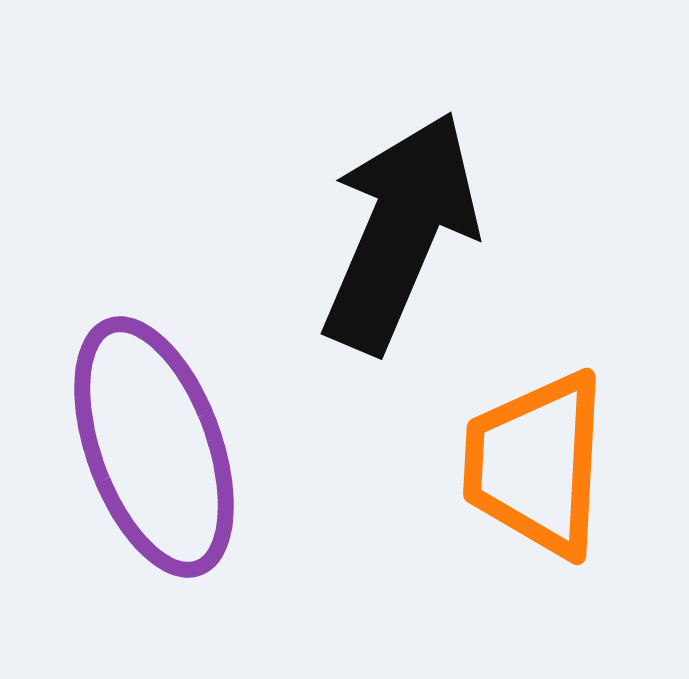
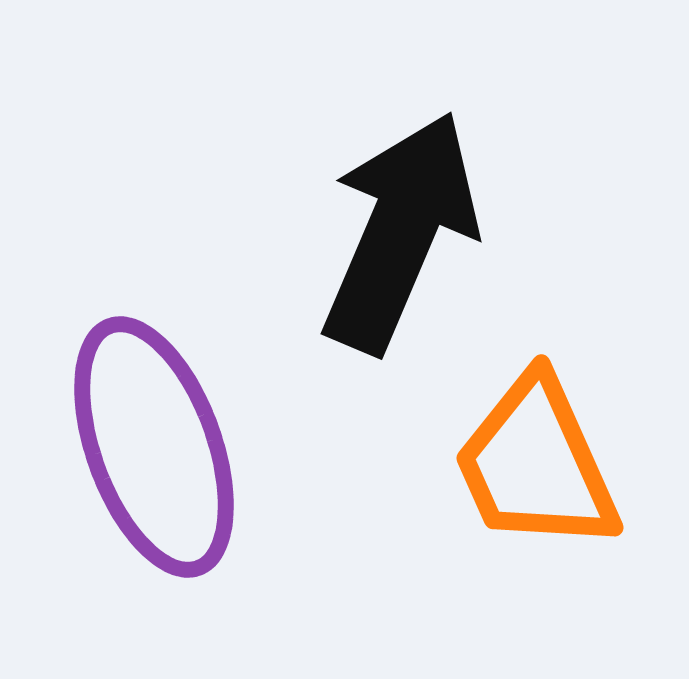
orange trapezoid: rotated 27 degrees counterclockwise
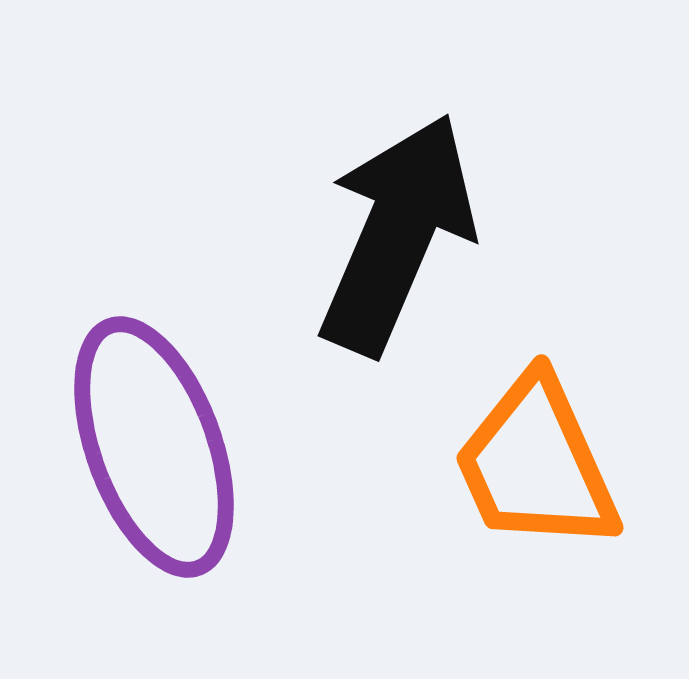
black arrow: moved 3 px left, 2 px down
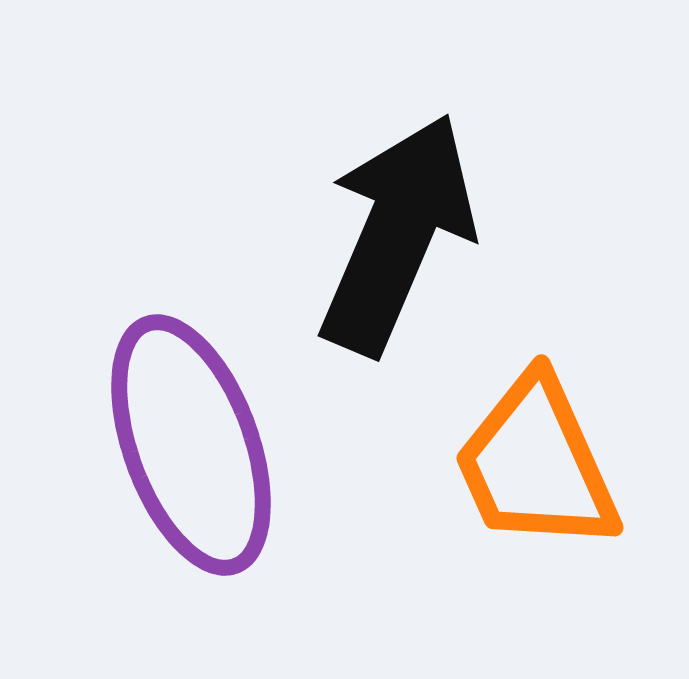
purple ellipse: moved 37 px right, 2 px up
